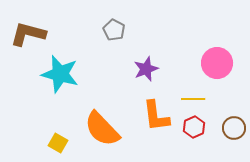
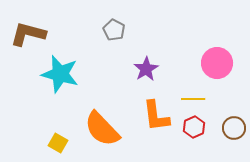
purple star: rotated 10 degrees counterclockwise
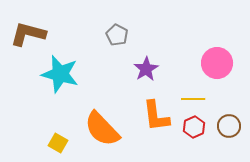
gray pentagon: moved 3 px right, 5 px down
brown circle: moved 5 px left, 2 px up
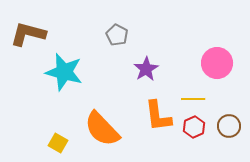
cyan star: moved 4 px right, 2 px up
orange L-shape: moved 2 px right
